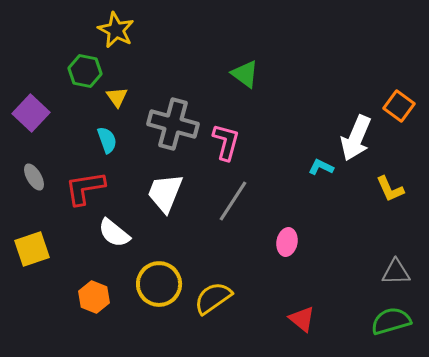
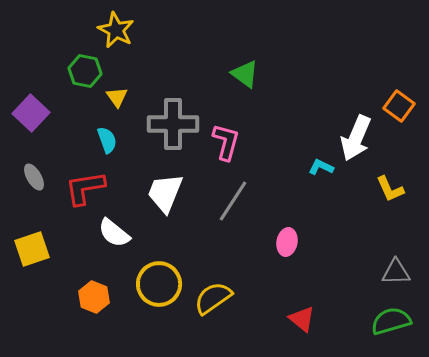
gray cross: rotated 15 degrees counterclockwise
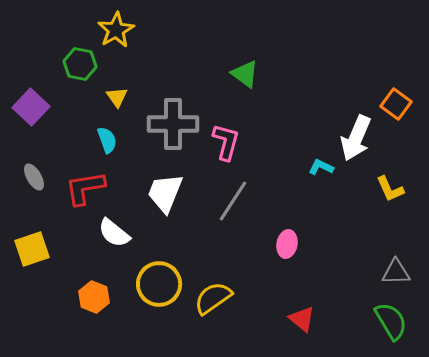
yellow star: rotated 15 degrees clockwise
green hexagon: moved 5 px left, 7 px up
orange square: moved 3 px left, 2 px up
purple square: moved 6 px up
pink ellipse: moved 2 px down
green semicircle: rotated 75 degrees clockwise
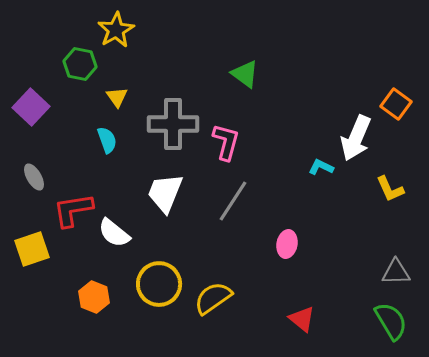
red L-shape: moved 12 px left, 22 px down
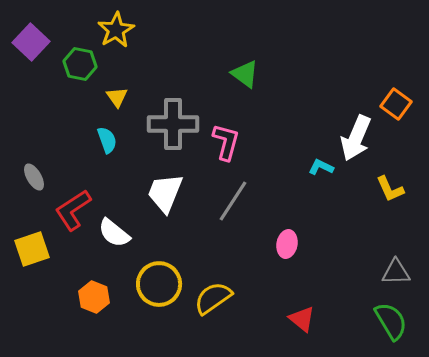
purple square: moved 65 px up
red L-shape: rotated 24 degrees counterclockwise
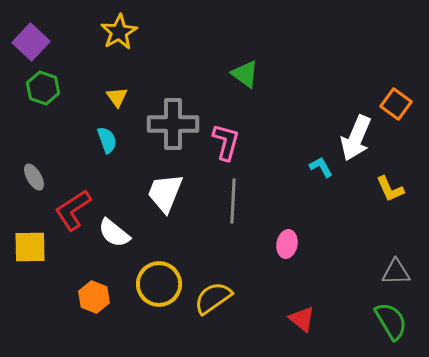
yellow star: moved 3 px right, 2 px down
green hexagon: moved 37 px left, 24 px down; rotated 8 degrees clockwise
cyan L-shape: rotated 35 degrees clockwise
gray line: rotated 30 degrees counterclockwise
yellow square: moved 2 px left, 2 px up; rotated 18 degrees clockwise
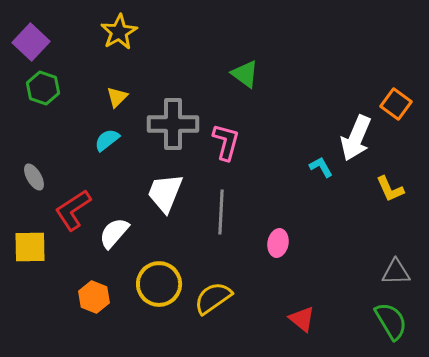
yellow triangle: rotated 20 degrees clockwise
cyan semicircle: rotated 108 degrees counterclockwise
gray line: moved 12 px left, 11 px down
white semicircle: rotated 92 degrees clockwise
pink ellipse: moved 9 px left, 1 px up
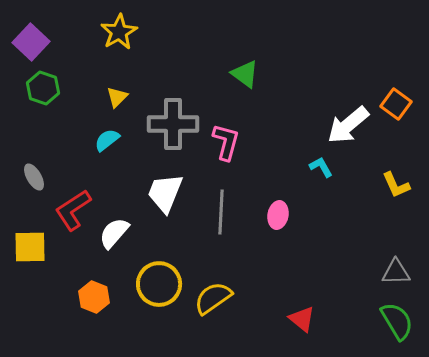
white arrow: moved 8 px left, 13 px up; rotated 27 degrees clockwise
yellow L-shape: moved 6 px right, 4 px up
pink ellipse: moved 28 px up
green semicircle: moved 6 px right
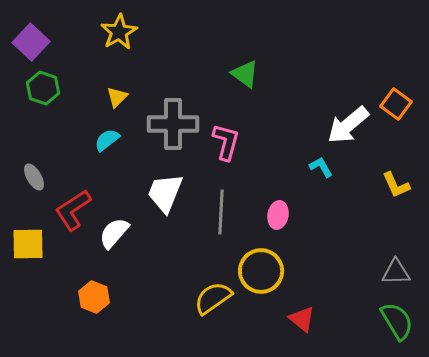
yellow square: moved 2 px left, 3 px up
yellow circle: moved 102 px right, 13 px up
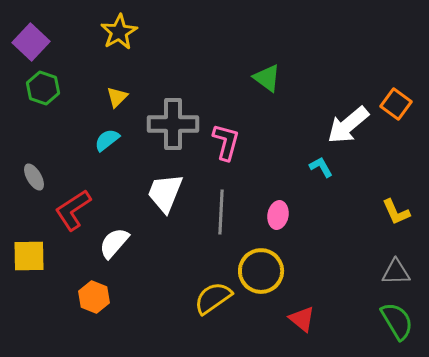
green triangle: moved 22 px right, 4 px down
yellow L-shape: moved 27 px down
white semicircle: moved 10 px down
yellow square: moved 1 px right, 12 px down
